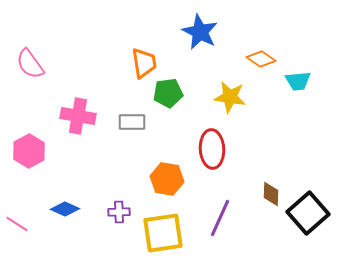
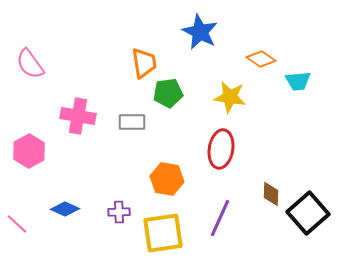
red ellipse: moved 9 px right; rotated 12 degrees clockwise
pink line: rotated 10 degrees clockwise
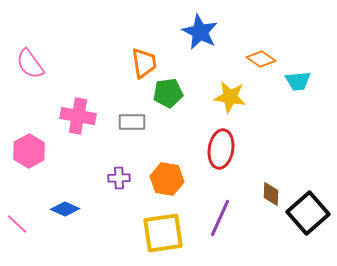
purple cross: moved 34 px up
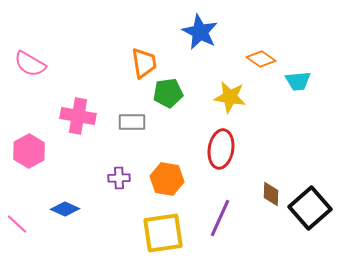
pink semicircle: rotated 24 degrees counterclockwise
black square: moved 2 px right, 5 px up
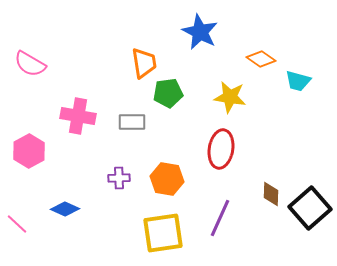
cyan trapezoid: rotated 20 degrees clockwise
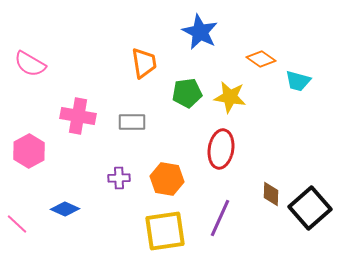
green pentagon: moved 19 px right
yellow square: moved 2 px right, 2 px up
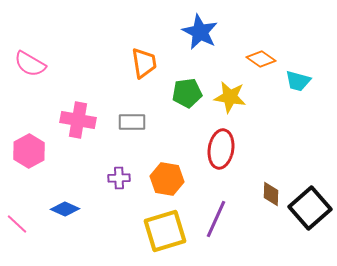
pink cross: moved 4 px down
purple line: moved 4 px left, 1 px down
yellow square: rotated 9 degrees counterclockwise
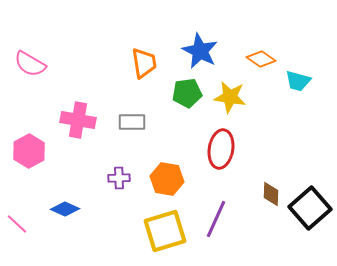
blue star: moved 19 px down
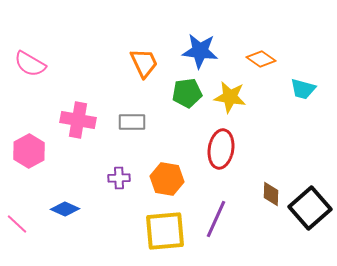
blue star: rotated 21 degrees counterclockwise
orange trapezoid: rotated 16 degrees counterclockwise
cyan trapezoid: moved 5 px right, 8 px down
yellow square: rotated 12 degrees clockwise
